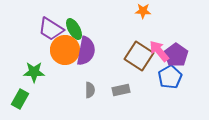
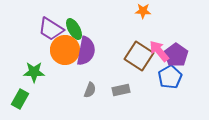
gray semicircle: rotated 21 degrees clockwise
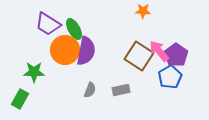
purple trapezoid: moved 3 px left, 5 px up
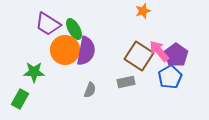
orange star: rotated 21 degrees counterclockwise
gray rectangle: moved 5 px right, 8 px up
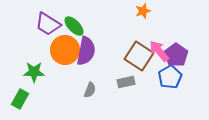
green ellipse: moved 3 px up; rotated 15 degrees counterclockwise
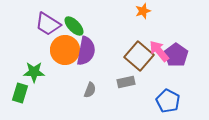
brown square: rotated 8 degrees clockwise
blue pentagon: moved 2 px left, 24 px down; rotated 15 degrees counterclockwise
green rectangle: moved 6 px up; rotated 12 degrees counterclockwise
